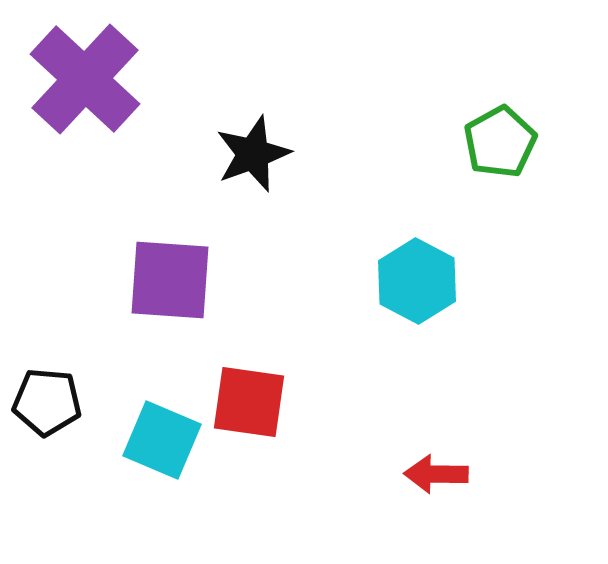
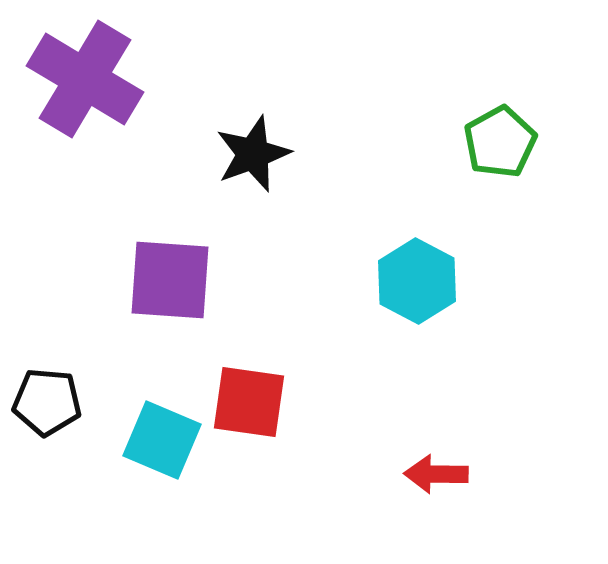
purple cross: rotated 12 degrees counterclockwise
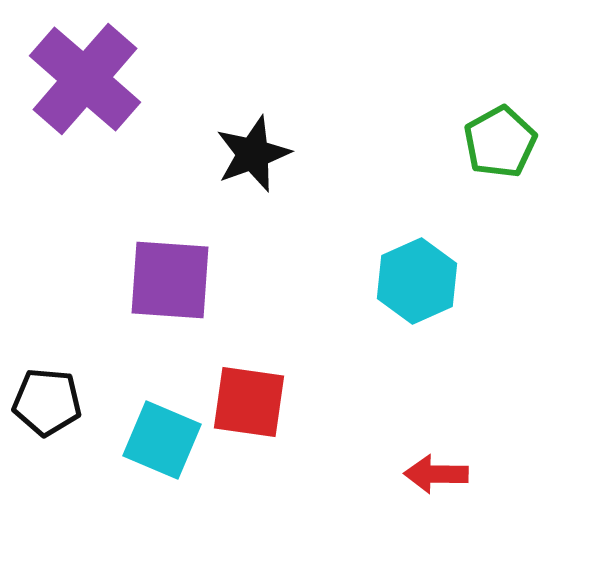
purple cross: rotated 10 degrees clockwise
cyan hexagon: rotated 8 degrees clockwise
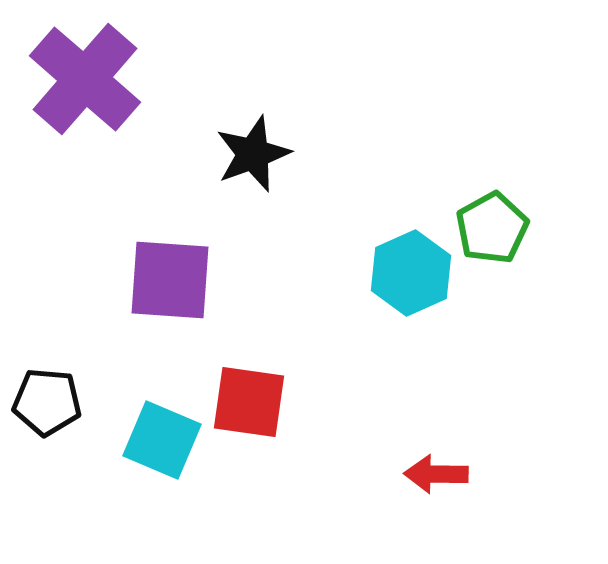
green pentagon: moved 8 px left, 86 px down
cyan hexagon: moved 6 px left, 8 px up
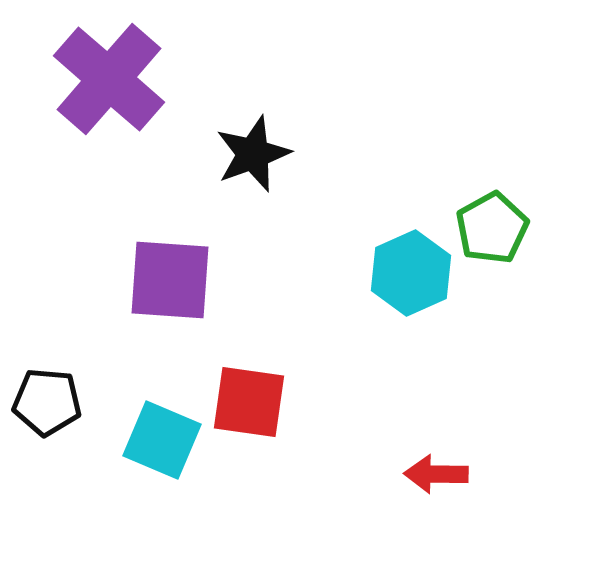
purple cross: moved 24 px right
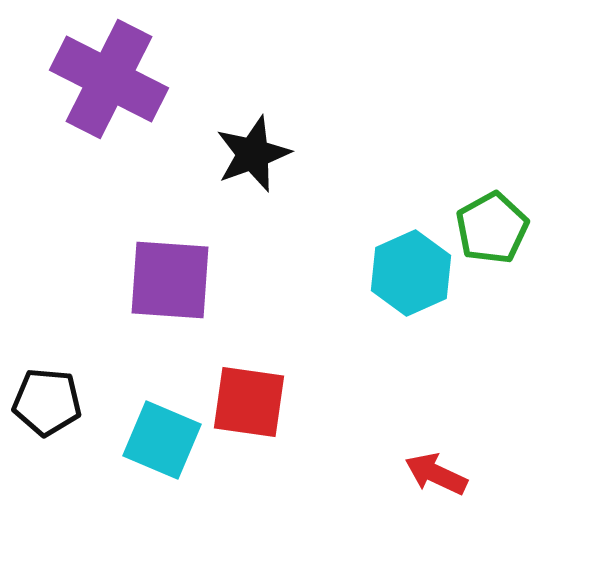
purple cross: rotated 14 degrees counterclockwise
red arrow: rotated 24 degrees clockwise
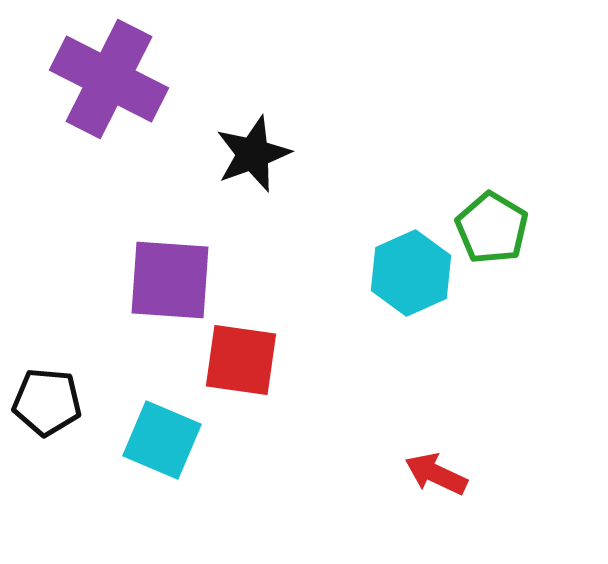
green pentagon: rotated 12 degrees counterclockwise
red square: moved 8 px left, 42 px up
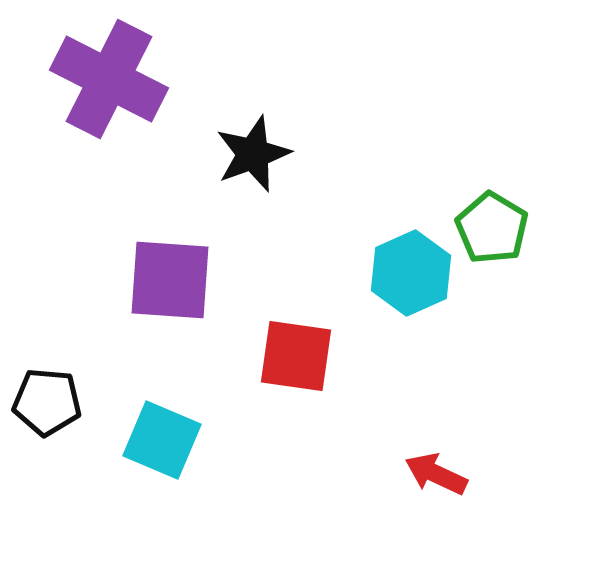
red square: moved 55 px right, 4 px up
